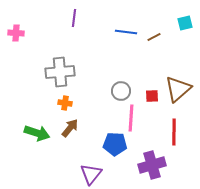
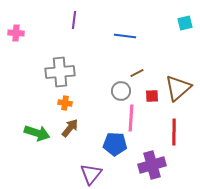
purple line: moved 2 px down
blue line: moved 1 px left, 4 px down
brown line: moved 17 px left, 36 px down
brown triangle: moved 1 px up
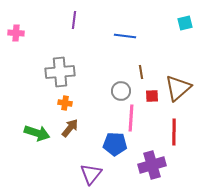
brown line: moved 4 px right, 1 px up; rotated 72 degrees counterclockwise
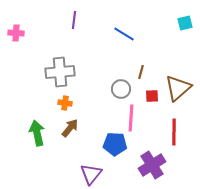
blue line: moved 1 px left, 2 px up; rotated 25 degrees clockwise
brown line: rotated 24 degrees clockwise
gray circle: moved 2 px up
green arrow: rotated 120 degrees counterclockwise
purple cross: rotated 16 degrees counterclockwise
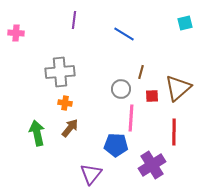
blue pentagon: moved 1 px right, 1 px down
